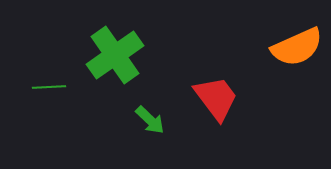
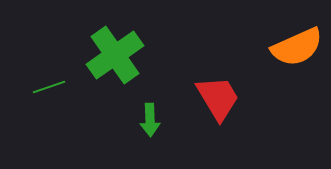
green line: rotated 16 degrees counterclockwise
red trapezoid: moved 2 px right; rotated 6 degrees clockwise
green arrow: rotated 44 degrees clockwise
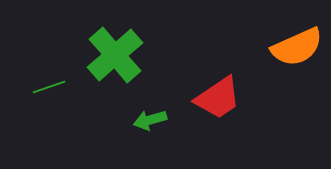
green cross: rotated 6 degrees counterclockwise
red trapezoid: rotated 87 degrees clockwise
green arrow: rotated 76 degrees clockwise
